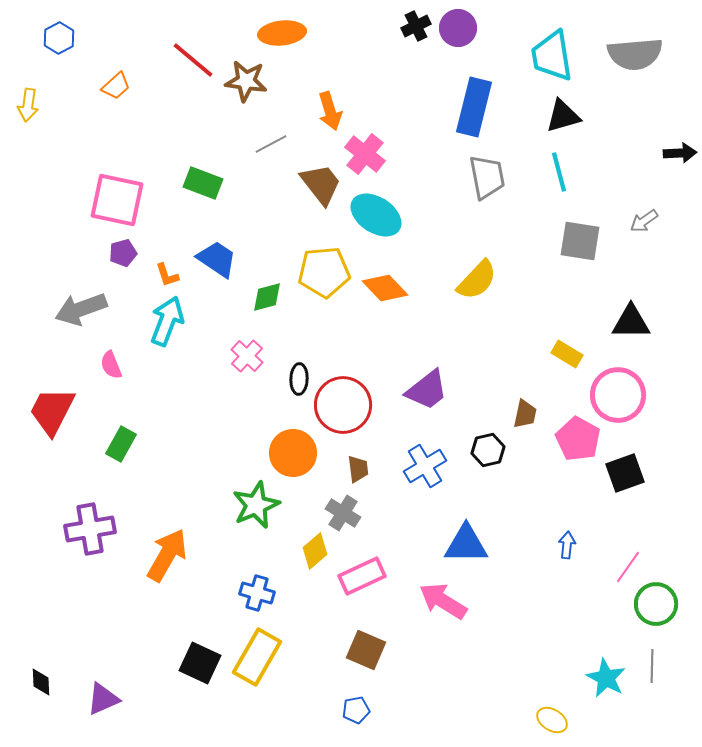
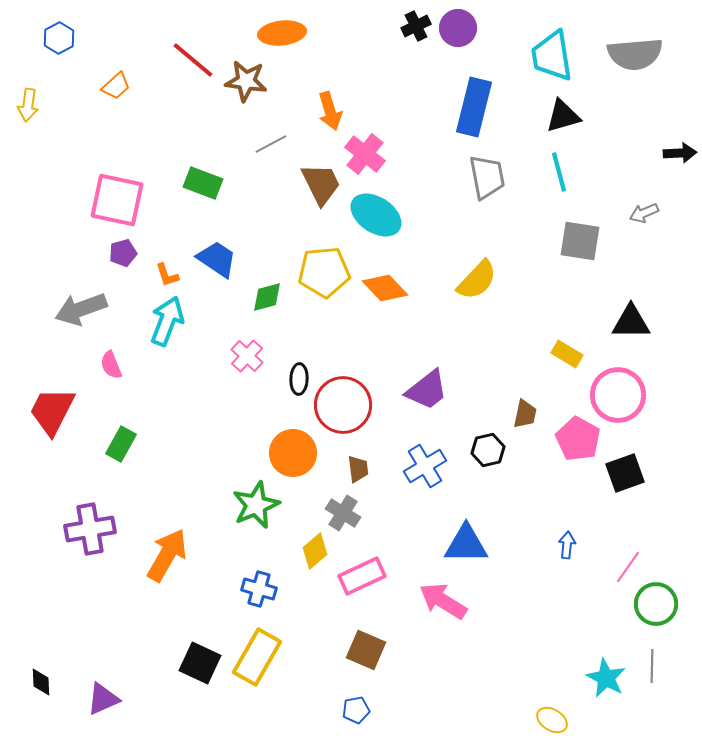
brown trapezoid at (321, 184): rotated 12 degrees clockwise
gray arrow at (644, 221): moved 8 px up; rotated 12 degrees clockwise
blue cross at (257, 593): moved 2 px right, 4 px up
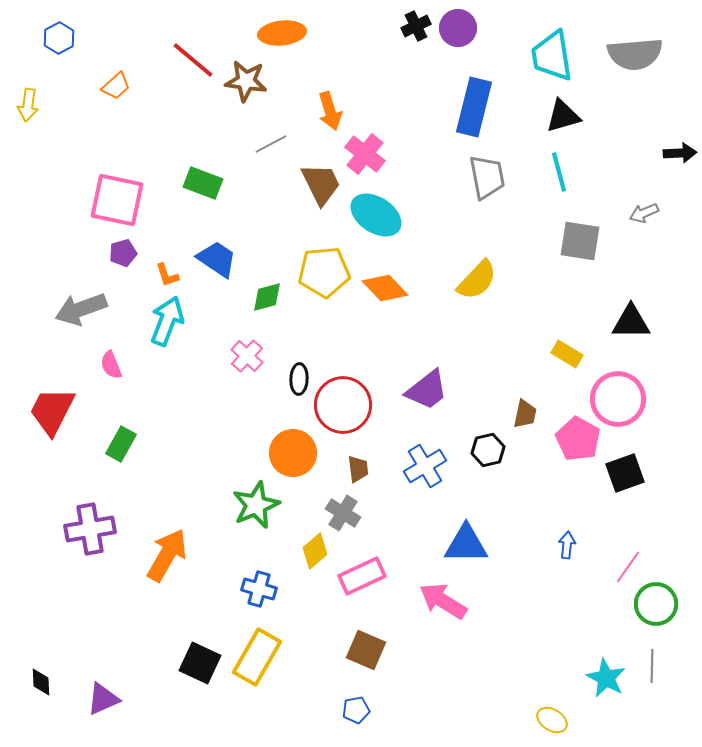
pink circle at (618, 395): moved 4 px down
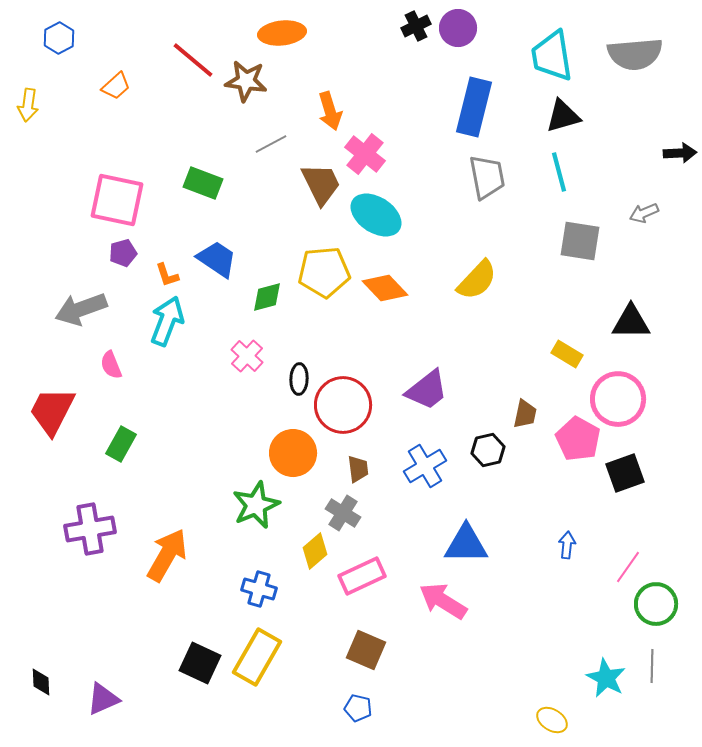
blue pentagon at (356, 710): moved 2 px right, 2 px up; rotated 24 degrees clockwise
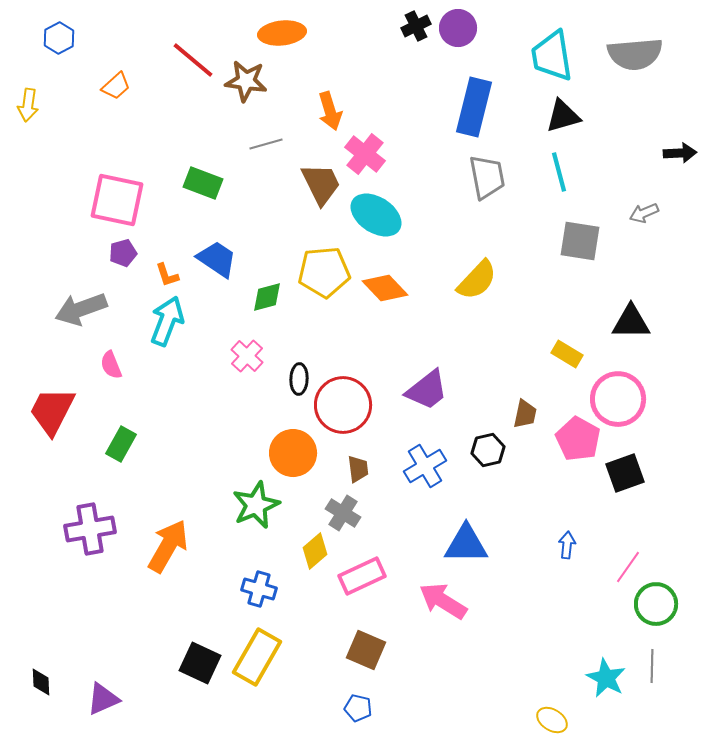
gray line at (271, 144): moved 5 px left; rotated 12 degrees clockwise
orange arrow at (167, 555): moved 1 px right, 9 px up
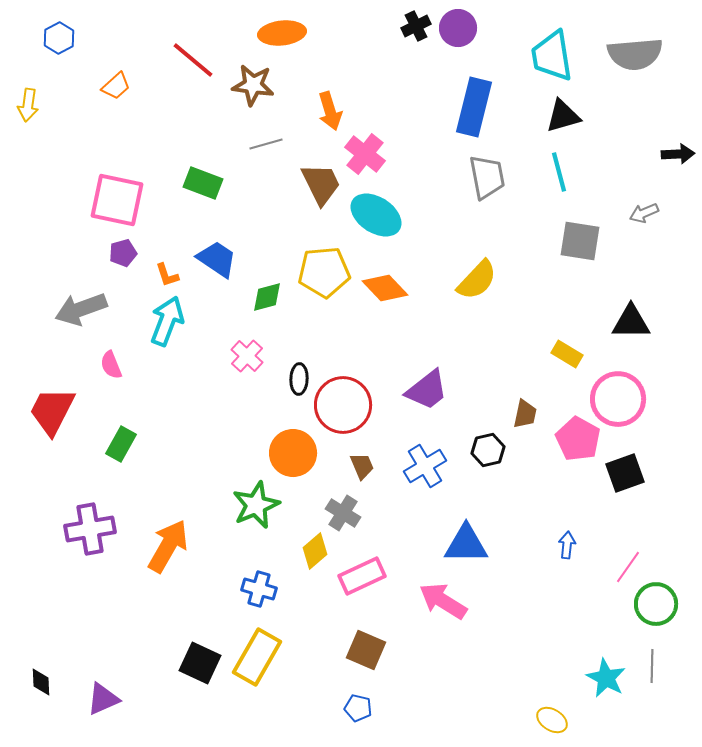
brown star at (246, 81): moved 7 px right, 4 px down
black arrow at (680, 153): moved 2 px left, 1 px down
brown trapezoid at (358, 469): moved 4 px right, 3 px up; rotated 16 degrees counterclockwise
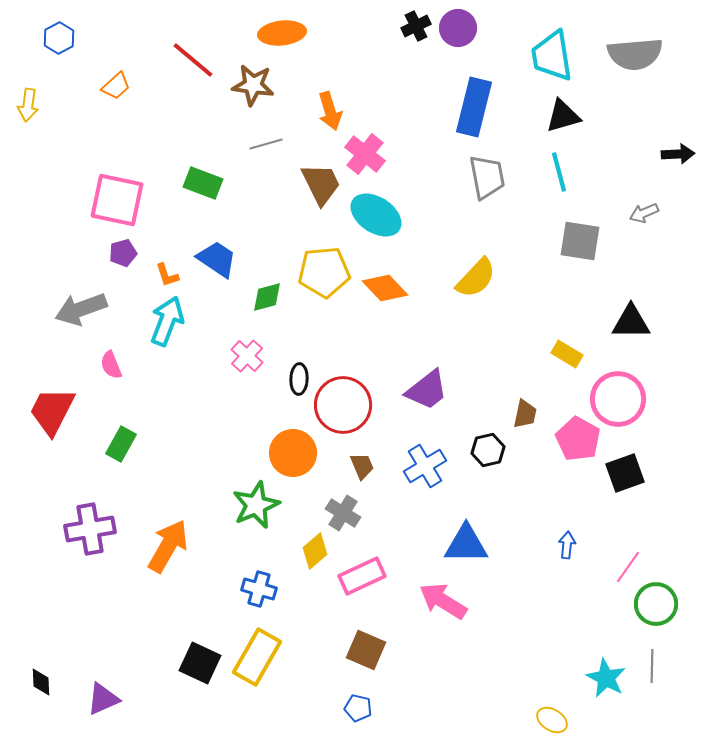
yellow semicircle at (477, 280): moved 1 px left, 2 px up
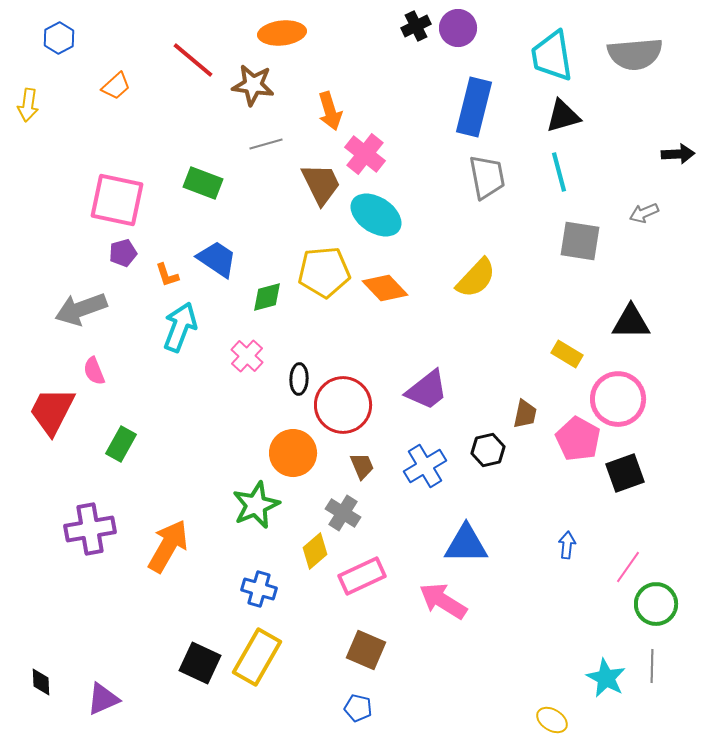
cyan arrow at (167, 321): moved 13 px right, 6 px down
pink semicircle at (111, 365): moved 17 px left, 6 px down
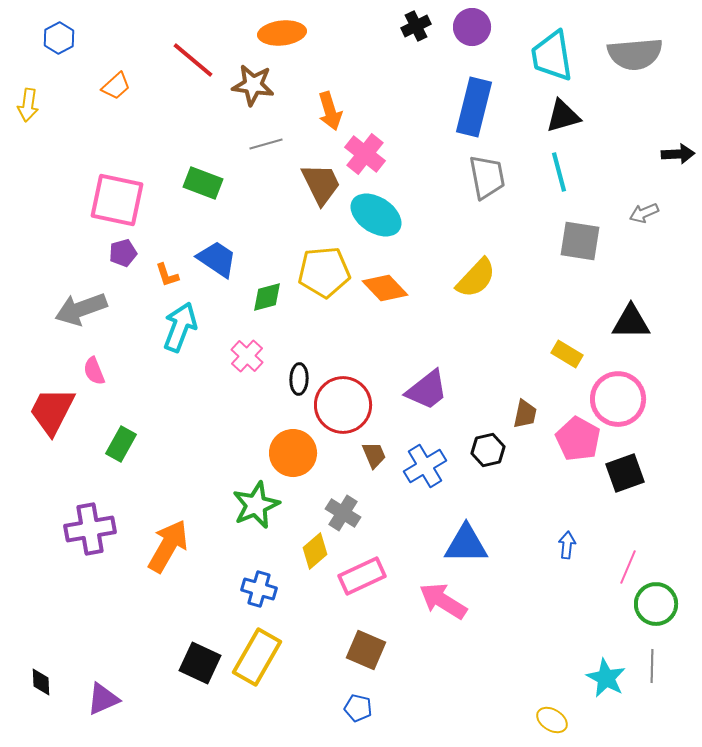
purple circle at (458, 28): moved 14 px right, 1 px up
brown trapezoid at (362, 466): moved 12 px right, 11 px up
pink line at (628, 567): rotated 12 degrees counterclockwise
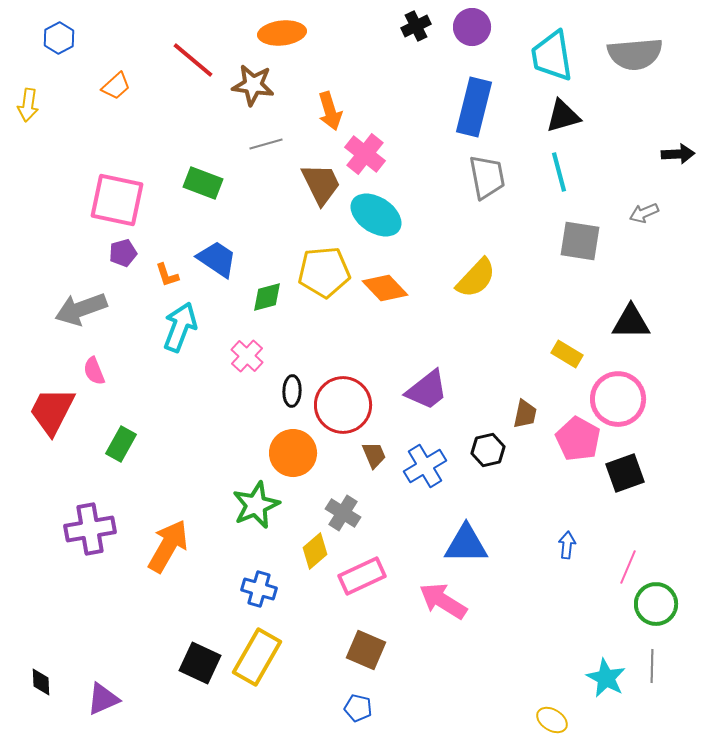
black ellipse at (299, 379): moved 7 px left, 12 px down
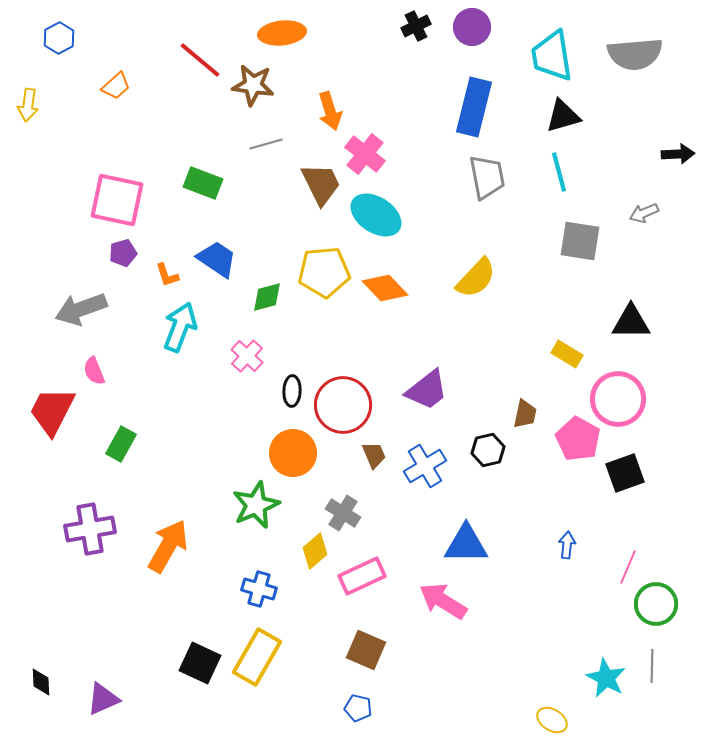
red line at (193, 60): moved 7 px right
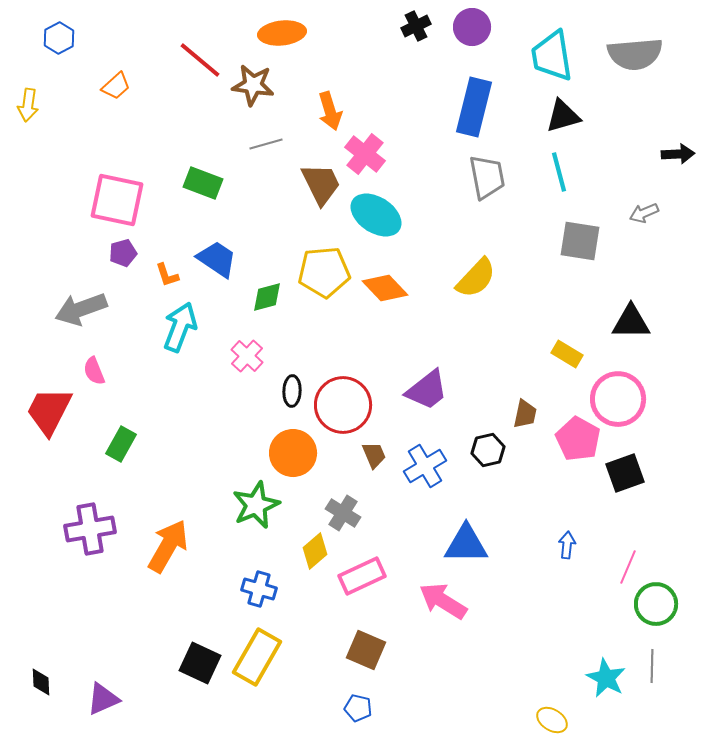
red trapezoid at (52, 411): moved 3 px left
